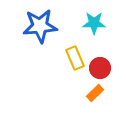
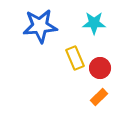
orange rectangle: moved 4 px right, 4 px down
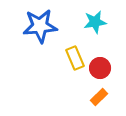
cyan star: moved 1 px right, 1 px up; rotated 10 degrees counterclockwise
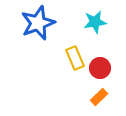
blue star: moved 2 px left, 3 px up; rotated 16 degrees counterclockwise
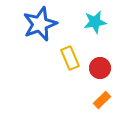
blue star: moved 2 px right, 1 px down
yellow rectangle: moved 5 px left
orange rectangle: moved 3 px right, 3 px down
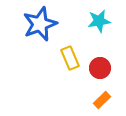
cyan star: moved 4 px right, 1 px up
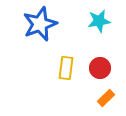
yellow rectangle: moved 4 px left, 10 px down; rotated 30 degrees clockwise
orange rectangle: moved 4 px right, 2 px up
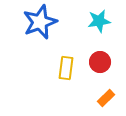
blue star: moved 2 px up
red circle: moved 6 px up
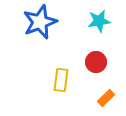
red circle: moved 4 px left
yellow rectangle: moved 5 px left, 12 px down
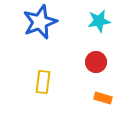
yellow rectangle: moved 18 px left, 2 px down
orange rectangle: moved 3 px left; rotated 60 degrees clockwise
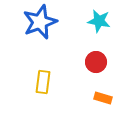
cyan star: rotated 20 degrees clockwise
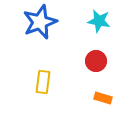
red circle: moved 1 px up
